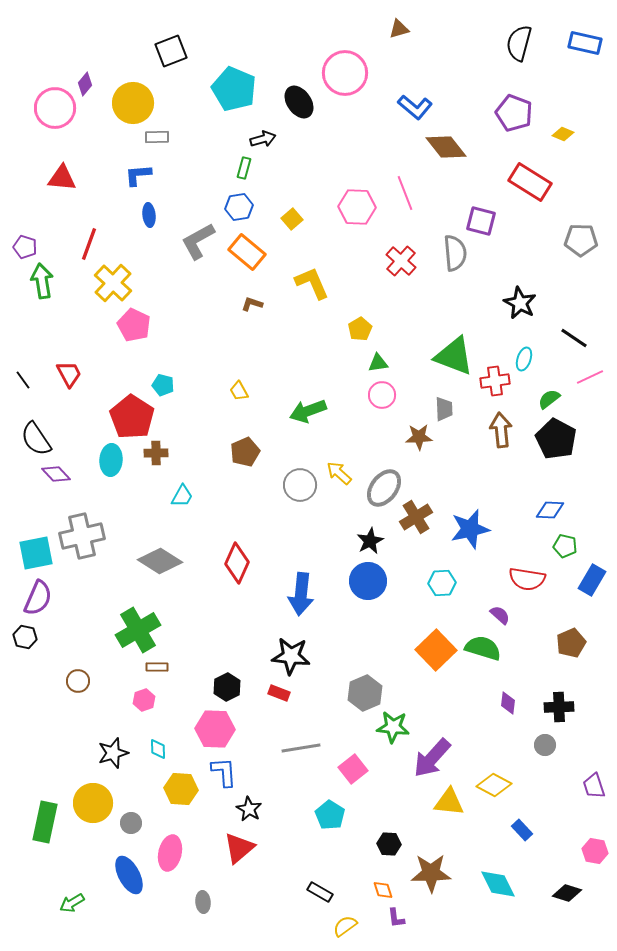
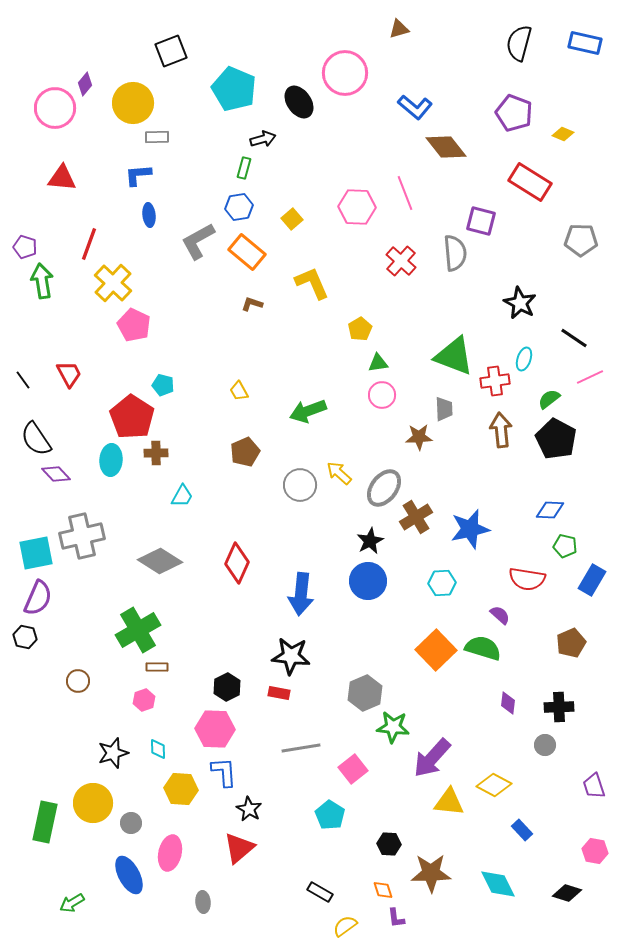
red rectangle at (279, 693): rotated 10 degrees counterclockwise
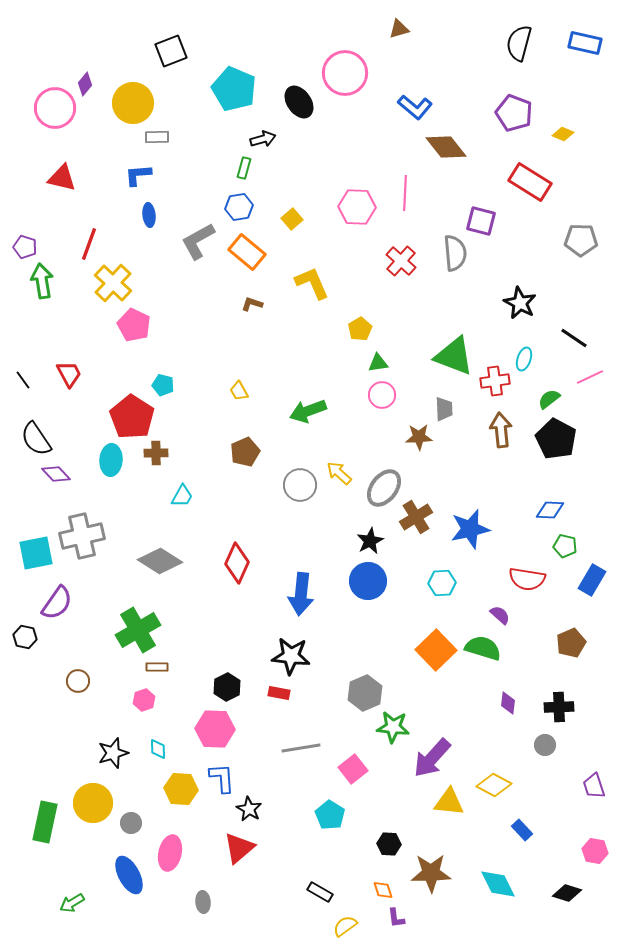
red triangle at (62, 178): rotated 8 degrees clockwise
pink line at (405, 193): rotated 24 degrees clockwise
purple semicircle at (38, 598): moved 19 px right, 5 px down; rotated 12 degrees clockwise
blue L-shape at (224, 772): moved 2 px left, 6 px down
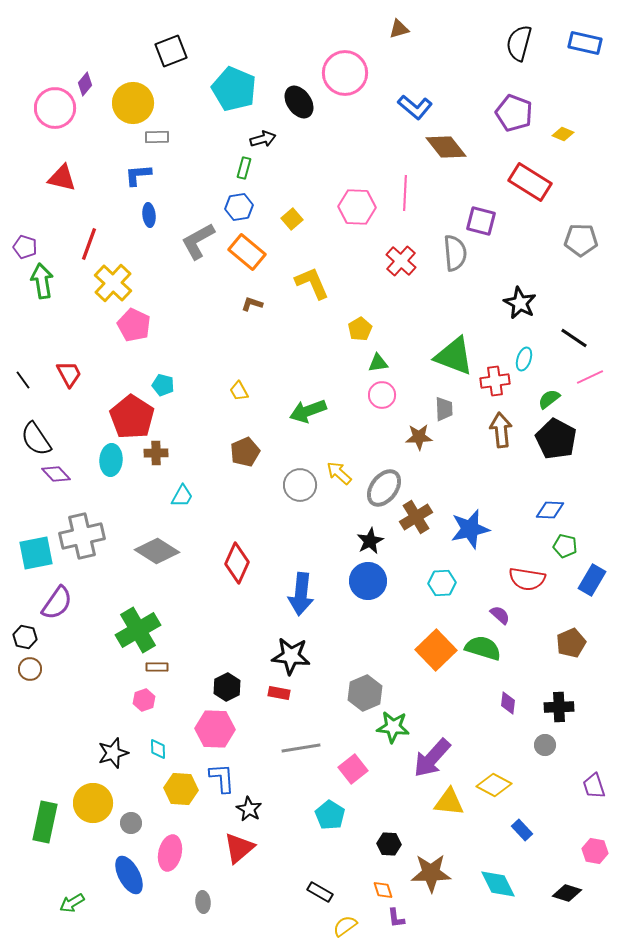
gray diamond at (160, 561): moved 3 px left, 10 px up
brown circle at (78, 681): moved 48 px left, 12 px up
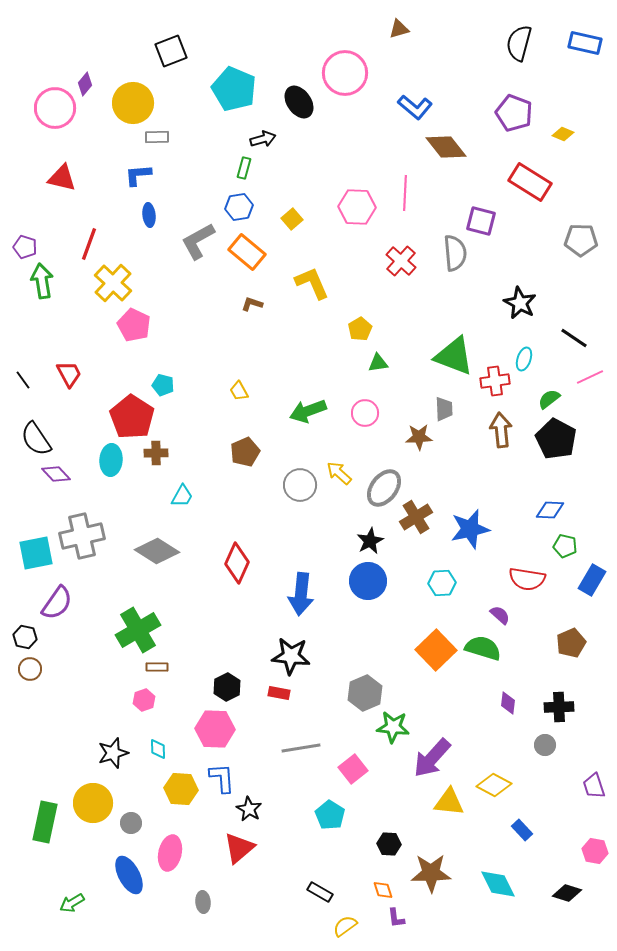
pink circle at (382, 395): moved 17 px left, 18 px down
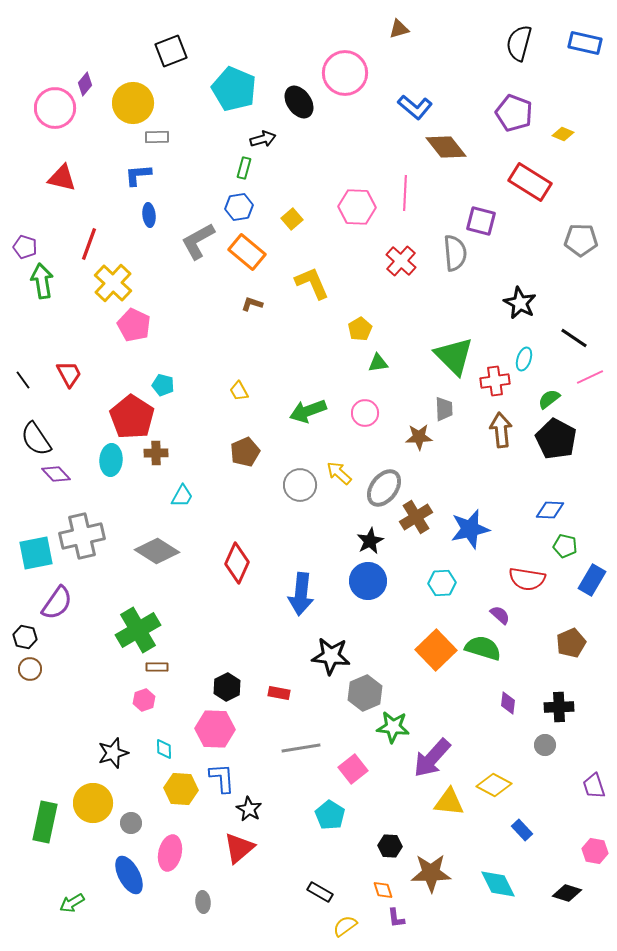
green triangle at (454, 356): rotated 24 degrees clockwise
black star at (291, 656): moved 40 px right
cyan diamond at (158, 749): moved 6 px right
black hexagon at (389, 844): moved 1 px right, 2 px down
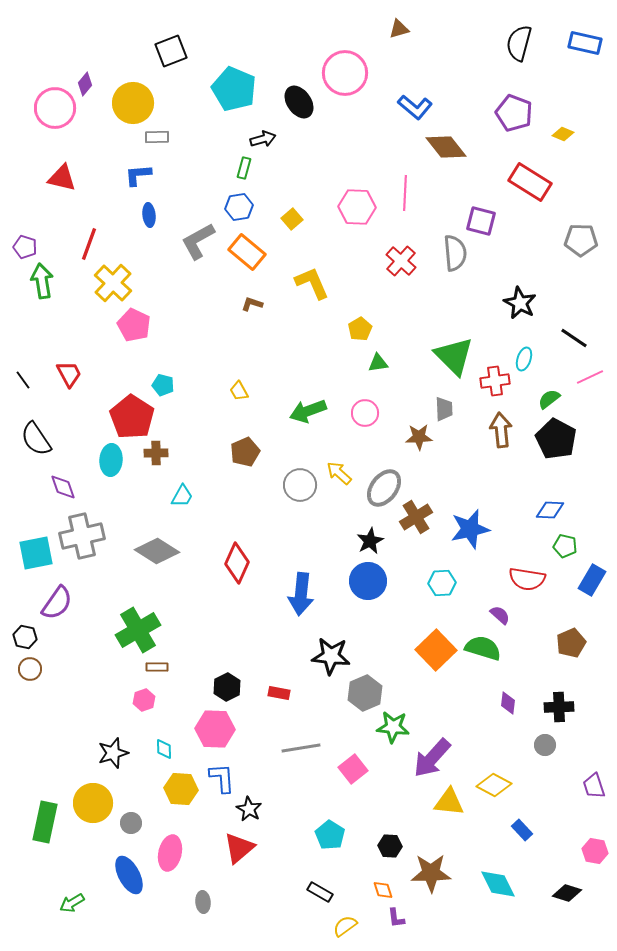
purple diamond at (56, 474): moved 7 px right, 13 px down; rotated 24 degrees clockwise
cyan pentagon at (330, 815): moved 20 px down
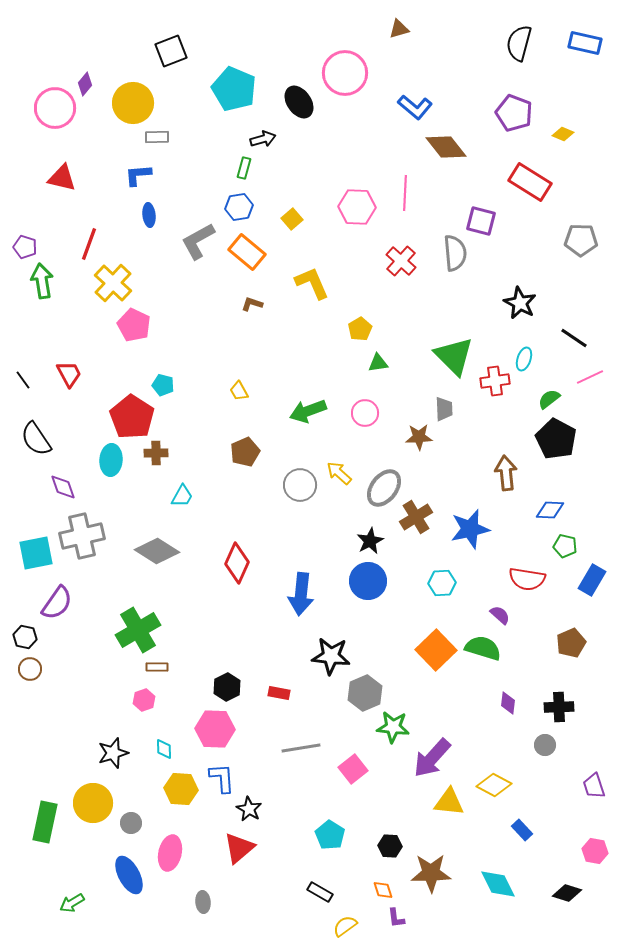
brown arrow at (501, 430): moved 5 px right, 43 px down
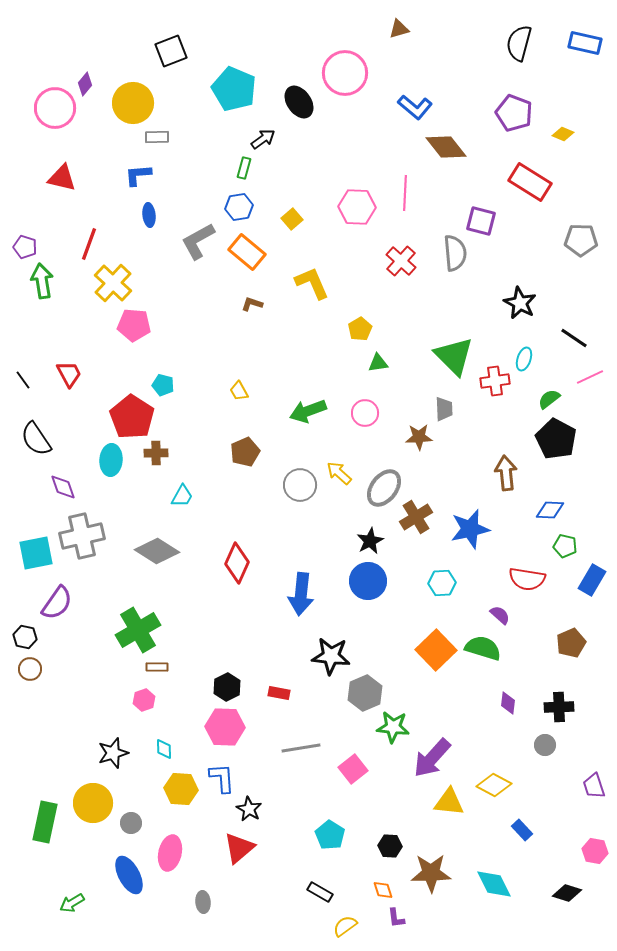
black arrow at (263, 139): rotated 20 degrees counterclockwise
pink pentagon at (134, 325): rotated 20 degrees counterclockwise
pink hexagon at (215, 729): moved 10 px right, 2 px up
cyan diamond at (498, 884): moved 4 px left
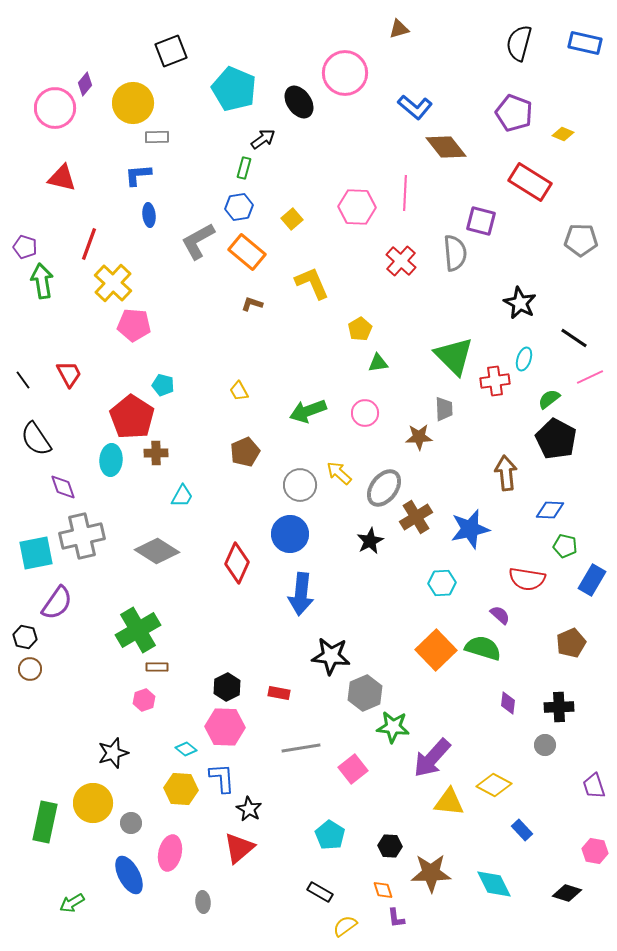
blue circle at (368, 581): moved 78 px left, 47 px up
cyan diamond at (164, 749): moved 22 px right; rotated 50 degrees counterclockwise
